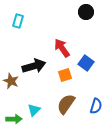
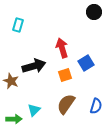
black circle: moved 8 px right
cyan rectangle: moved 4 px down
red arrow: rotated 18 degrees clockwise
blue square: rotated 21 degrees clockwise
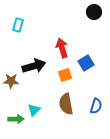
brown star: rotated 21 degrees counterclockwise
brown semicircle: rotated 45 degrees counterclockwise
green arrow: moved 2 px right
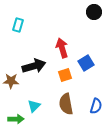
cyan triangle: moved 4 px up
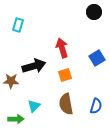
blue square: moved 11 px right, 5 px up
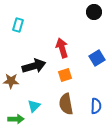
blue semicircle: rotated 14 degrees counterclockwise
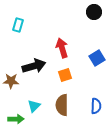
brown semicircle: moved 4 px left, 1 px down; rotated 10 degrees clockwise
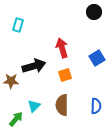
green arrow: rotated 49 degrees counterclockwise
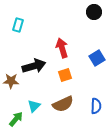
brown semicircle: moved 1 px right, 1 px up; rotated 115 degrees counterclockwise
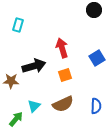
black circle: moved 2 px up
